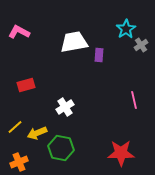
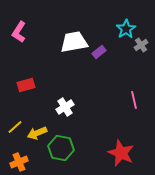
pink L-shape: rotated 85 degrees counterclockwise
purple rectangle: moved 3 px up; rotated 48 degrees clockwise
red star: rotated 24 degrees clockwise
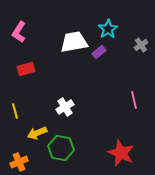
cyan star: moved 18 px left
red rectangle: moved 16 px up
yellow line: moved 16 px up; rotated 63 degrees counterclockwise
